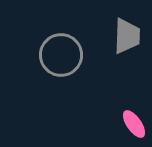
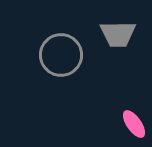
gray trapezoid: moved 9 px left, 2 px up; rotated 87 degrees clockwise
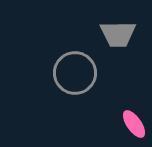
gray circle: moved 14 px right, 18 px down
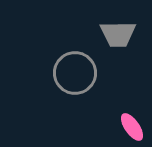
pink ellipse: moved 2 px left, 3 px down
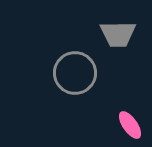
pink ellipse: moved 2 px left, 2 px up
